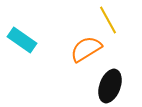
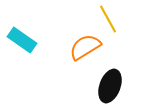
yellow line: moved 1 px up
orange semicircle: moved 1 px left, 2 px up
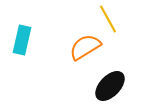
cyan rectangle: rotated 68 degrees clockwise
black ellipse: rotated 24 degrees clockwise
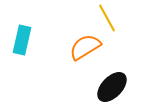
yellow line: moved 1 px left, 1 px up
black ellipse: moved 2 px right, 1 px down
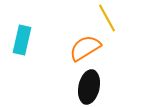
orange semicircle: moved 1 px down
black ellipse: moved 23 px left; rotated 32 degrees counterclockwise
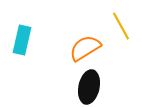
yellow line: moved 14 px right, 8 px down
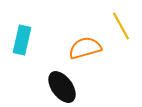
orange semicircle: rotated 16 degrees clockwise
black ellipse: moved 27 px left; rotated 48 degrees counterclockwise
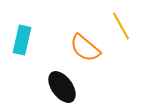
orange semicircle: rotated 124 degrees counterclockwise
